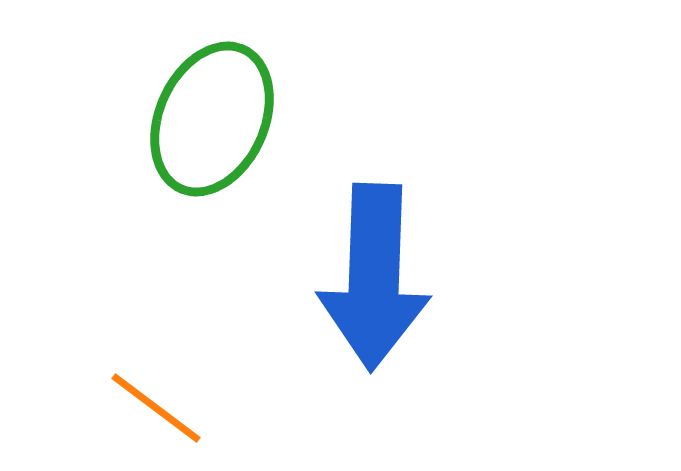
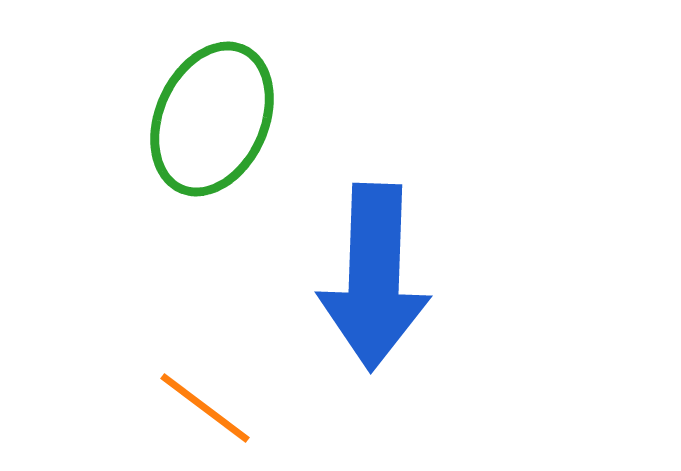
orange line: moved 49 px right
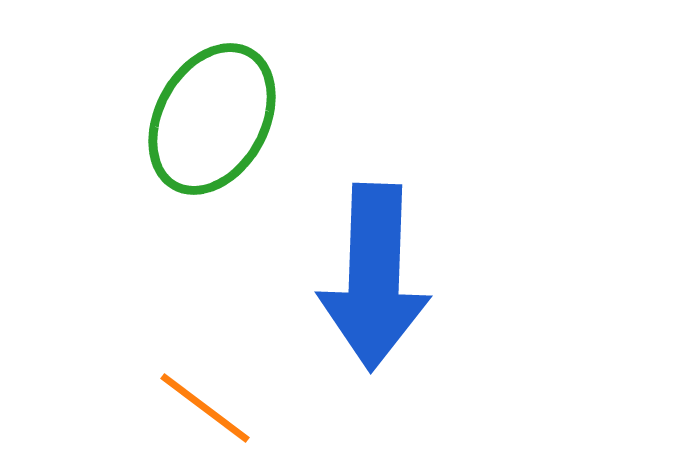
green ellipse: rotated 5 degrees clockwise
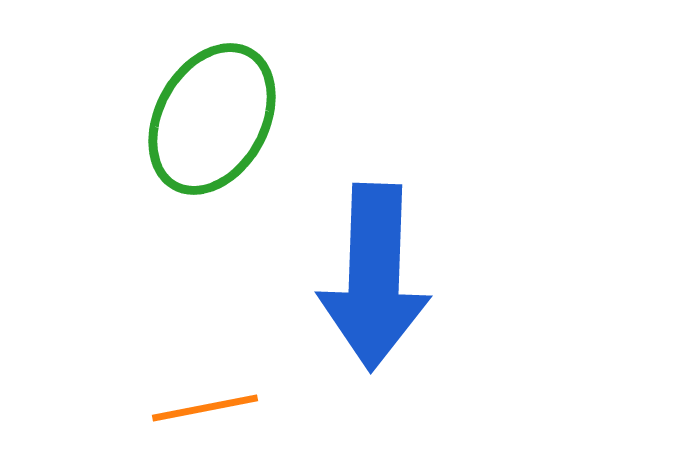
orange line: rotated 48 degrees counterclockwise
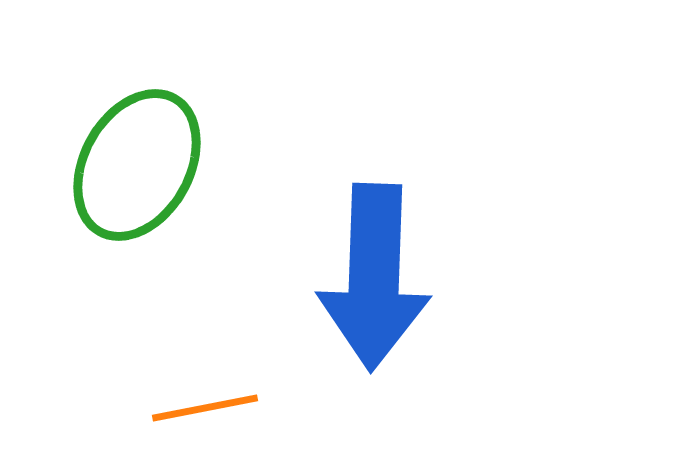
green ellipse: moved 75 px left, 46 px down
